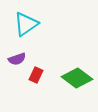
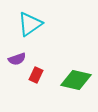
cyan triangle: moved 4 px right
green diamond: moved 1 px left, 2 px down; rotated 24 degrees counterclockwise
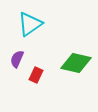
purple semicircle: rotated 132 degrees clockwise
green diamond: moved 17 px up
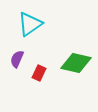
red rectangle: moved 3 px right, 2 px up
